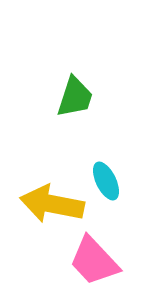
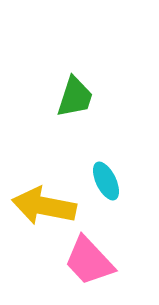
yellow arrow: moved 8 px left, 2 px down
pink trapezoid: moved 5 px left
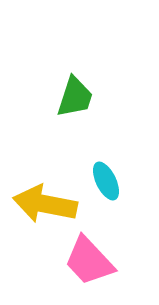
yellow arrow: moved 1 px right, 2 px up
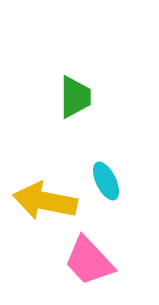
green trapezoid: rotated 18 degrees counterclockwise
yellow arrow: moved 3 px up
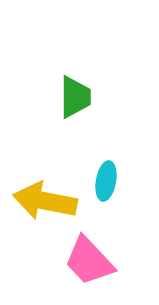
cyan ellipse: rotated 36 degrees clockwise
